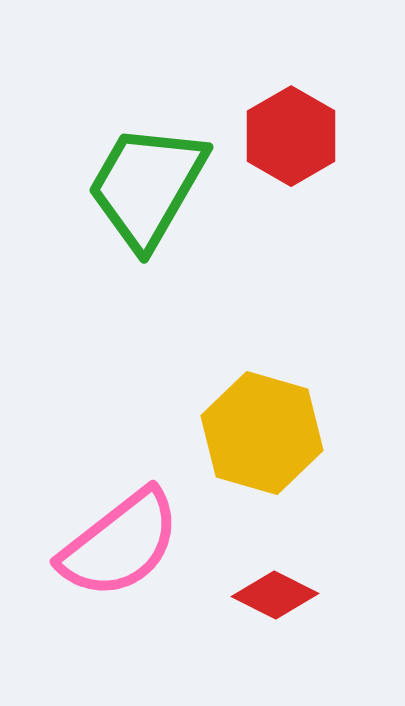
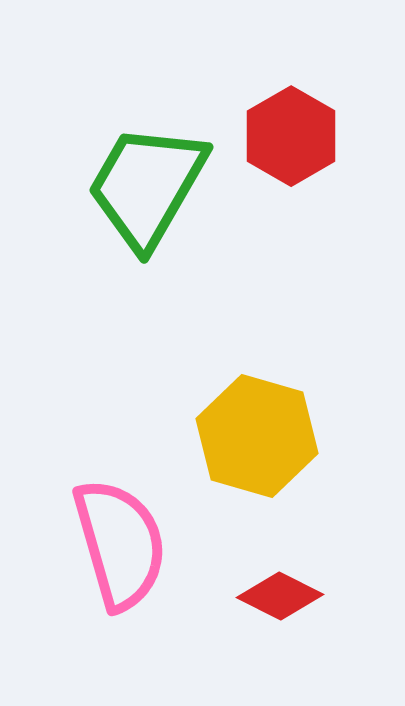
yellow hexagon: moved 5 px left, 3 px down
pink semicircle: rotated 68 degrees counterclockwise
red diamond: moved 5 px right, 1 px down
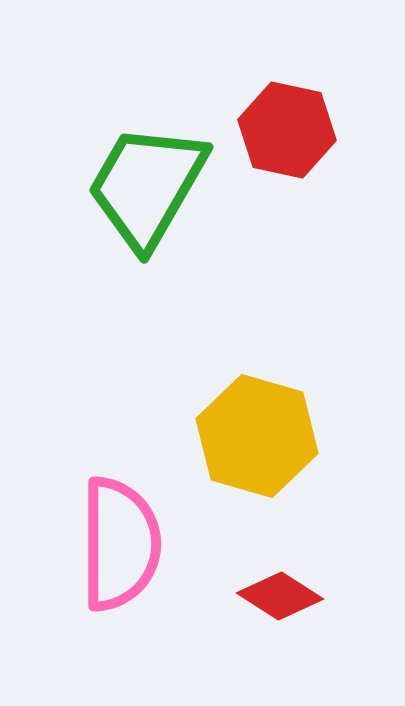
red hexagon: moved 4 px left, 6 px up; rotated 18 degrees counterclockwise
pink semicircle: rotated 16 degrees clockwise
red diamond: rotated 6 degrees clockwise
